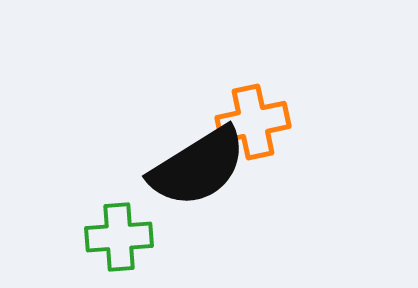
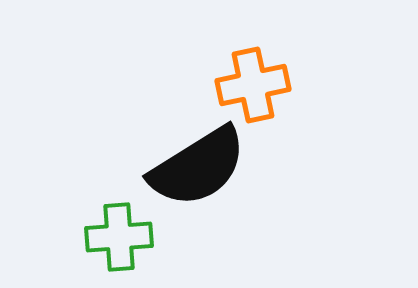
orange cross: moved 37 px up
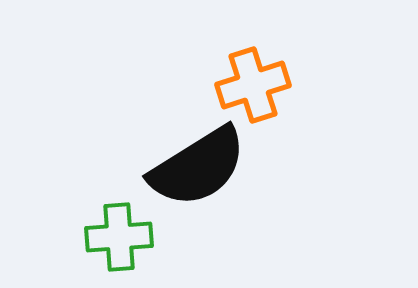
orange cross: rotated 6 degrees counterclockwise
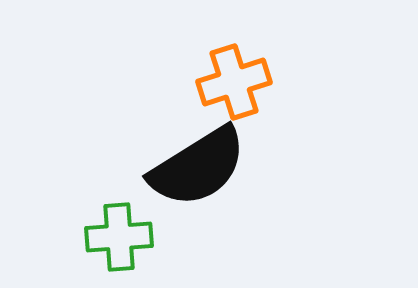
orange cross: moved 19 px left, 3 px up
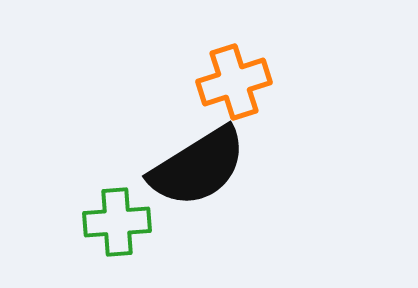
green cross: moved 2 px left, 15 px up
